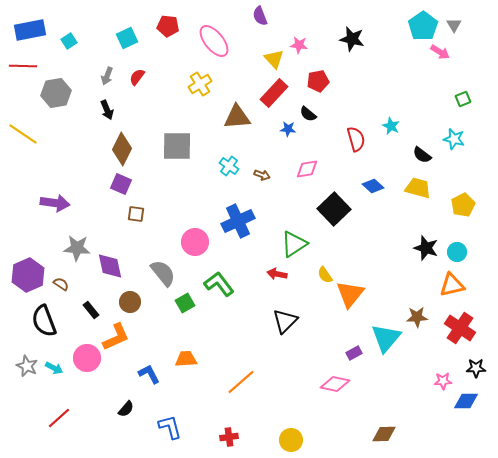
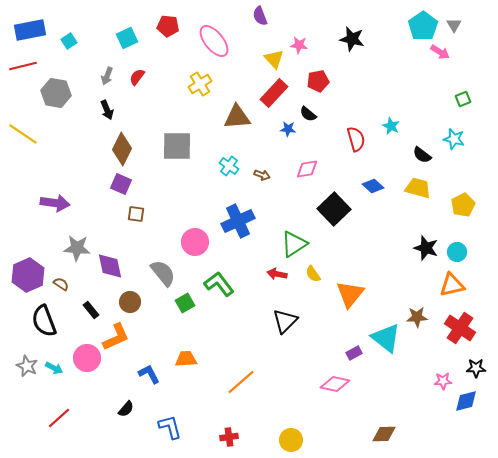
red line at (23, 66): rotated 16 degrees counterclockwise
gray hexagon at (56, 93): rotated 20 degrees clockwise
yellow semicircle at (325, 275): moved 12 px left, 1 px up
cyan triangle at (386, 338): rotated 32 degrees counterclockwise
blue diamond at (466, 401): rotated 15 degrees counterclockwise
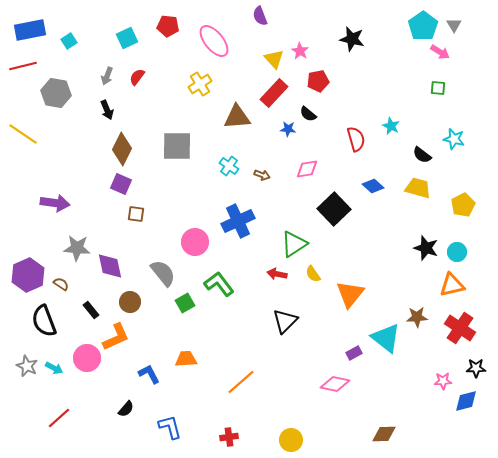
pink star at (299, 45): moved 1 px right, 6 px down; rotated 24 degrees clockwise
green square at (463, 99): moved 25 px left, 11 px up; rotated 28 degrees clockwise
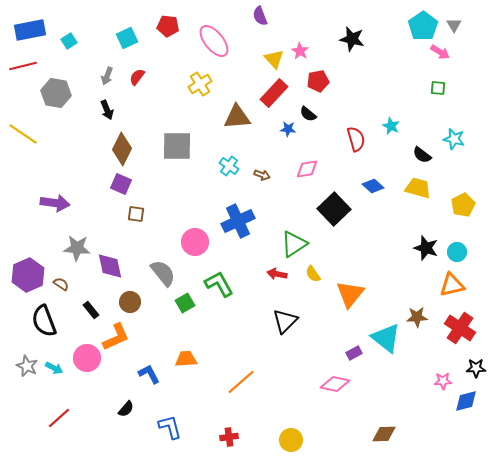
green L-shape at (219, 284): rotated 8 degrees clockwise
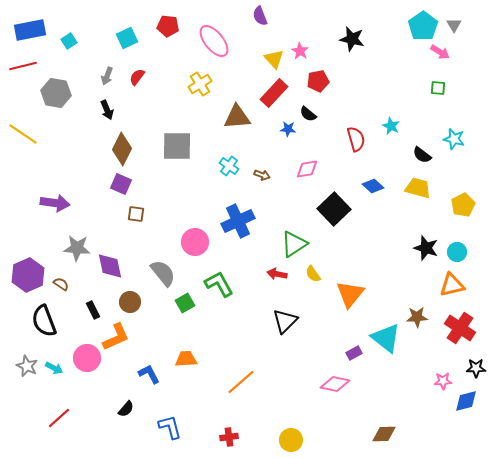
black rectangle at (91, 310): moved 2 px right; rotated 12 degrees clockwise
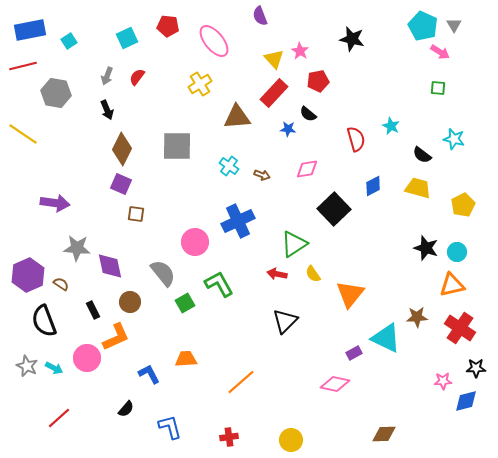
cyan pentagon at (423, 26): rotated 12 degrees counterclockwise
blue diamond at (373, 186): rotated 70 degrees counterclockwise
cyan triangle at (386, 338): rotated 12 degrees counterclockwise
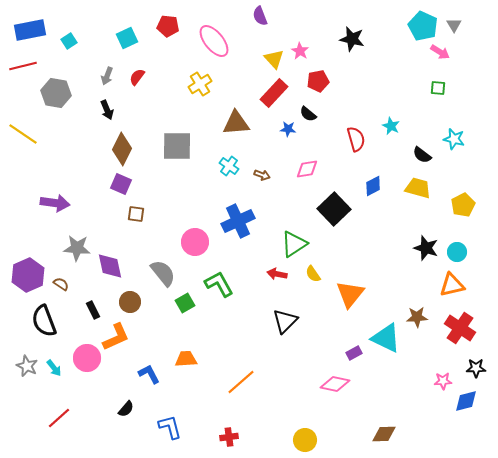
brown triangle at (237, 117): moved 1 px left, 6 px down
cyan arrow at (54, 368): rotated 24 degrees clockwise
yellow circle at (291, 440): moved 14 px right
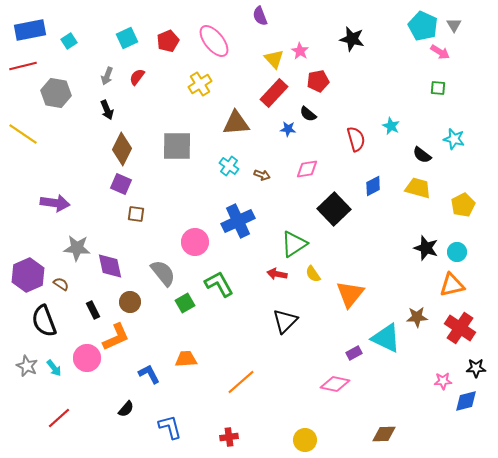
red pentagon at (168, 26): moved 15 px down; rotated 30 degrees counterclockwise
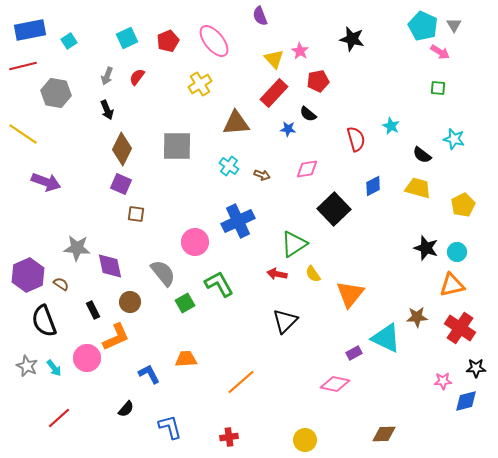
purple arrow at (55, 203): moved 9 px left, 21 px up; rotated 12 degrees clockwise
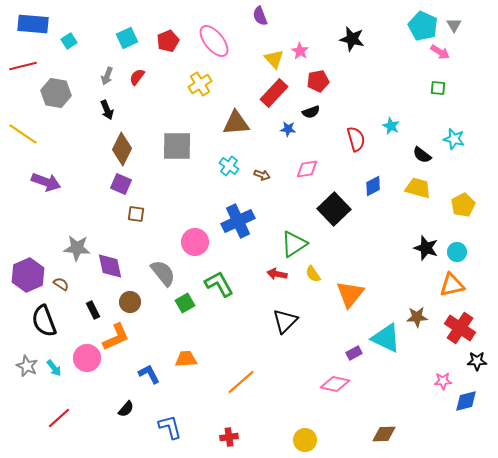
blue rectangle at (30, 30): moved 3 px right, 6 px up; rotated 16 degrees clockwise
black semicircle at (308, 114): moved 3 px right, 2 px up; rotated 60 degrees counterclockwise
black star at (476, 368): moved 1 px right, 7 px up
